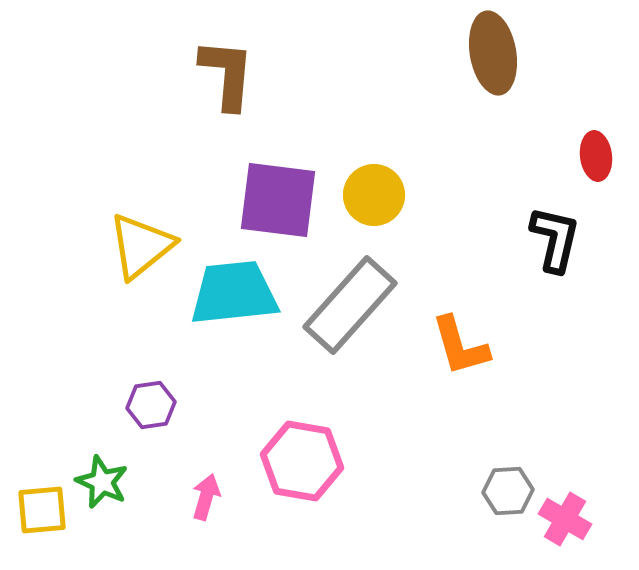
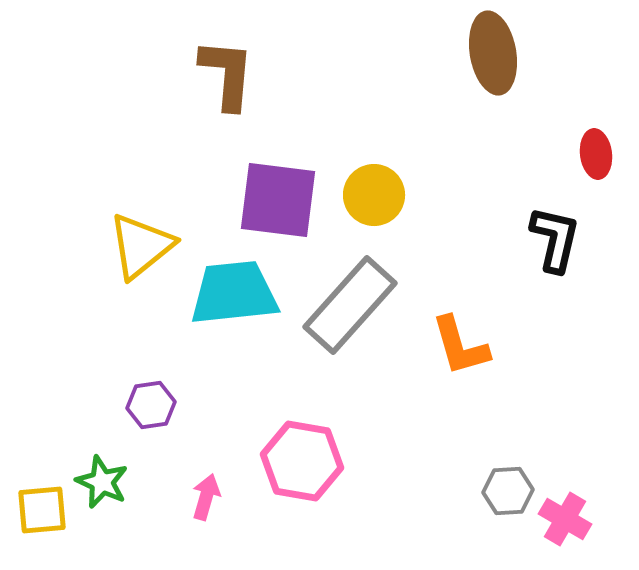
red ellipse: moved 2 px up
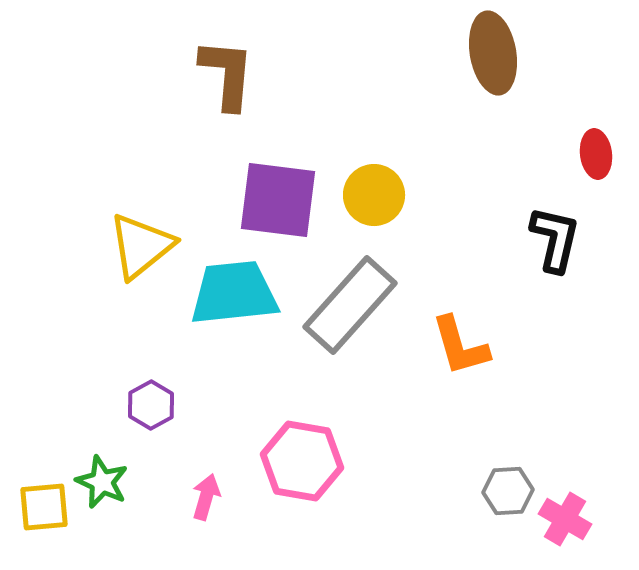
purple hexagon: rotated 21 degrees counterclockwise
yellow square: moved 2 px right, 3 px up
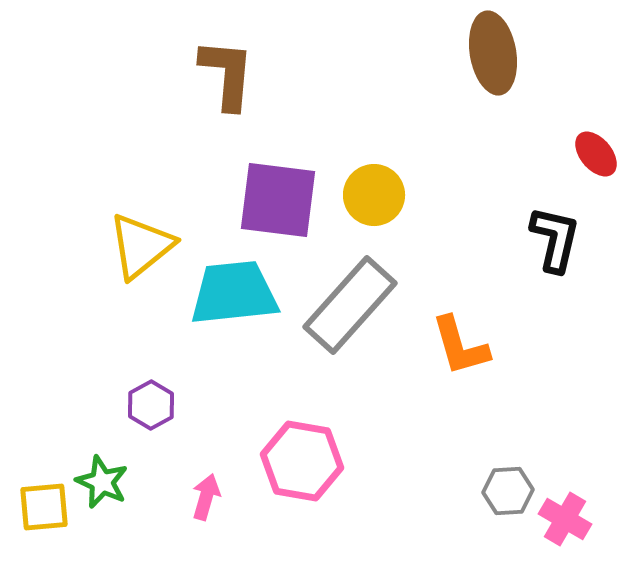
red ellipse: rotated 33 degrees counterclockwise
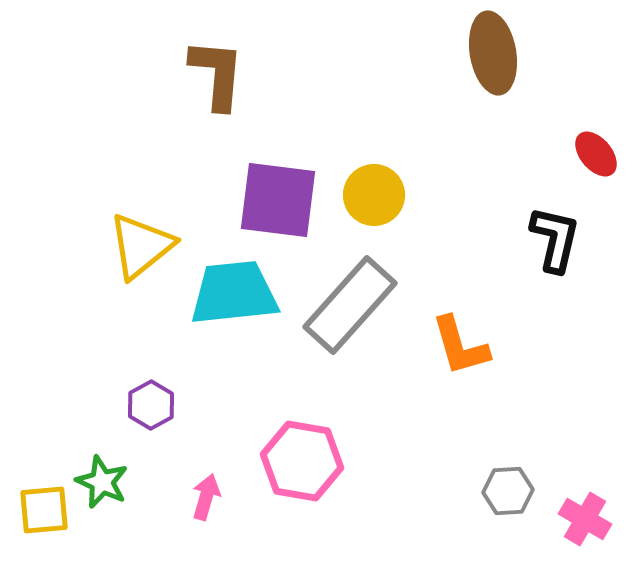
brown L-shape: moved 10 px left
yellow square: moved 3 px down
pink cross: moved 20 px right
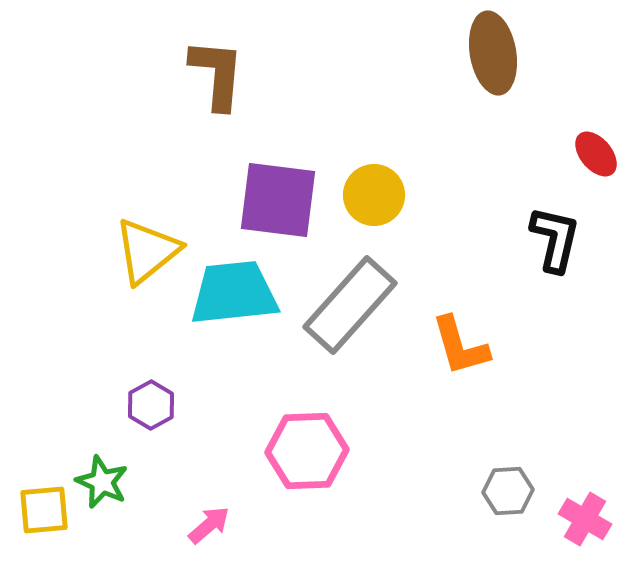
yellow triangle: moved 6 px right, 5 px down
pink hexagon: moved 5 px right, 10 px up; rotated 12 degrees counterclockwise
pink arrow: moved 3 px right, 28 px down; rotated 33 degrees clockwise
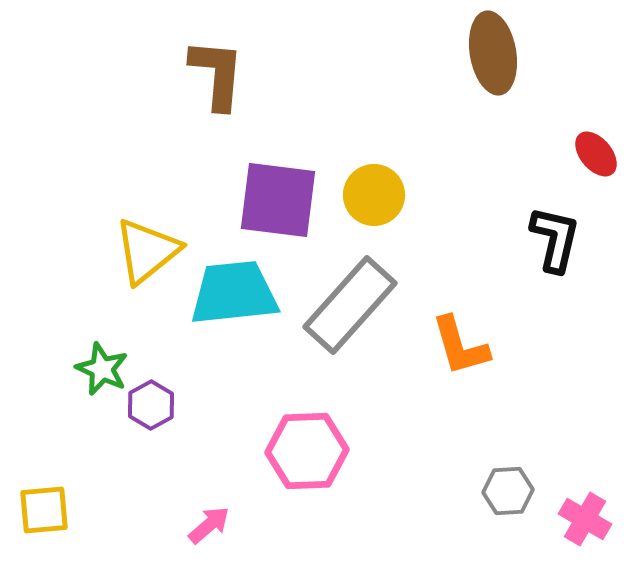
green star: moved 113 px up
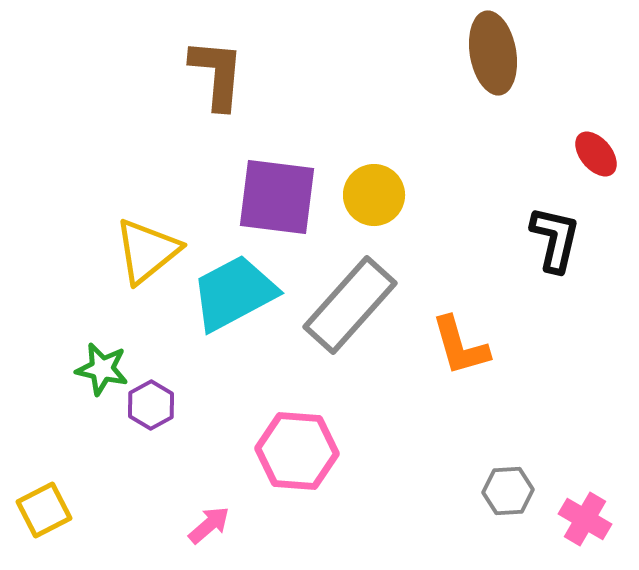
purple square: moved 1 px left, 3 px up
cyan trapezoid: rotated 22 degrees counterclockwise
green star: rotated 12 degrees counterclockwise
pink hexagon: moved 10 px left; rotated 6 degrees clockwise
yellow square: rotated 22 degrees counterclockwise
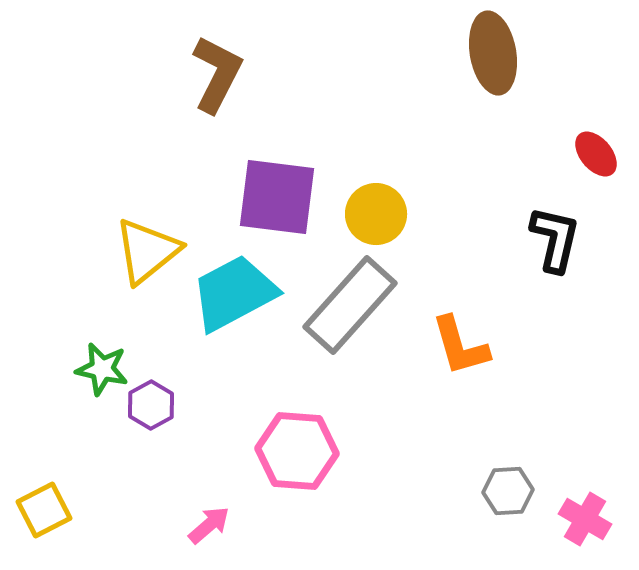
brown L-shape: rotated 22 degrees clockwise
yellow circle: moved 2 px right, 19 px down
